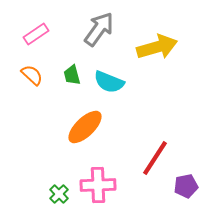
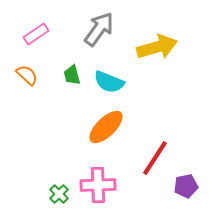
orange semicircle: moved 5 px left
orange ellipse: moved 21 px right
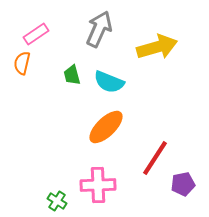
gray arrow: rotated 12 degrees counterclockwise
orange semicircle: moved 5 px left, 12 px up; rotated 120 degrees counterclockwise
purple pentagon: moved 3 px left, 2 px up
green cross: moved 2 px left, 7 px down; rotated 12 degrees counterclockwise
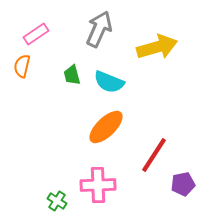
orange semicircle: moved 3 px down
red line: moved 1 px left, 3 px up
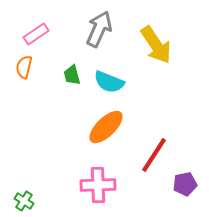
yellow arrow: moved 1 px left, 2 px up; rotated 72 degrees clockwise
orange semicircle: moved 2 px right, 1 px down
purple pentagon: moved 2 px right
green cross: moved 33 px left
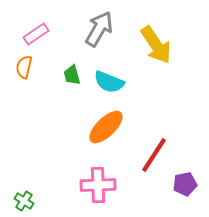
gray arrow: rotated 6 degrees clockwise
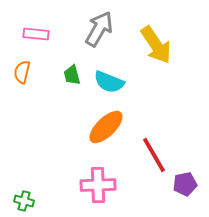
pink rectangle: rotated 40 degrees clockwise
orange semicircle: moved 2 px left, 5 px down
red line: rotated 63 degrees counterclockwise
green cross: rotated 18 degrees counterclockwise
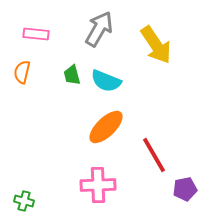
cyan semicircle: moved 3 px left, 1 px up
purple pentagon: moved 5 px down
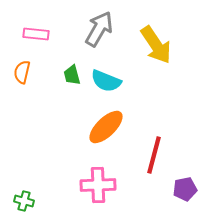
red line: rotated 45 degrees clockwise
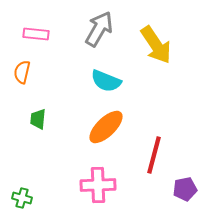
green trapezoid: moved 34 px left, 44 px down; rotated 20 degrees clockwise
green cross: moved 2 px left, 3 px up
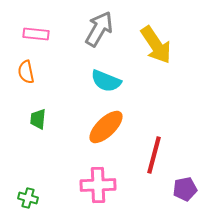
orange semicircle: moved 4 px right; rotated 25 degrees counterclockwise
green cross: moved 6 px right
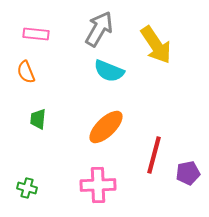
orange semicircle: rotated 10 degrees counterclockwise
cyan semicircle: moved 3 px right, 10 px up
purple pentagon: moved 3 px right, 16 px up
green cross: moved 1 px left, 10 px up
